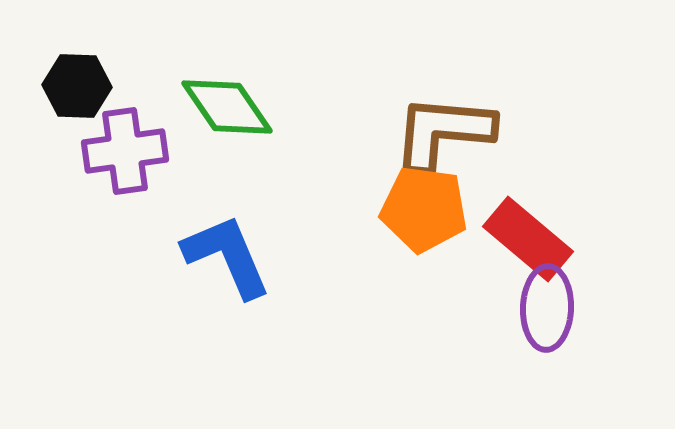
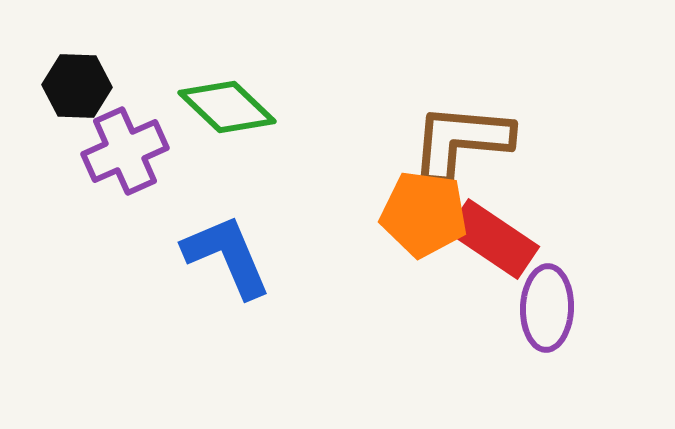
green diamond: rotated 12 degrees counterclockwise
brown L-shape: moved 18 px right, 9 px down
purple cross: rotated 16 degrees counterclockwise
orange pentagon: moved 5 px down
red rectangle: moved 35 px left; rotated 6 degrees counterclockwise
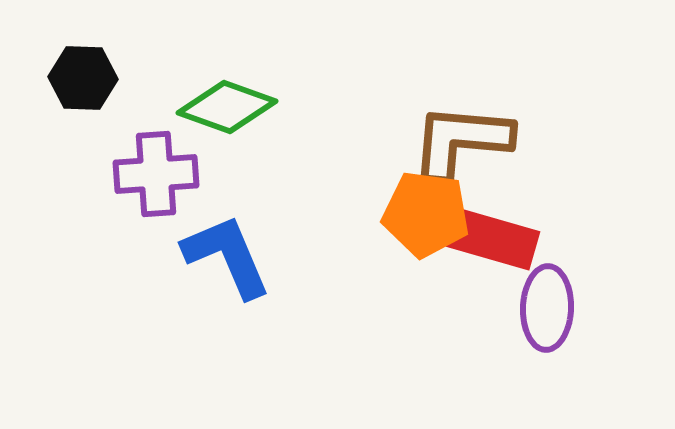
black hexagon: moved 6 px right, 8 px up
green diamond: rotated 24 degrees counterclockwise
purple cross: moved 31 px right, 23 px down; rotated 20 degrees clockwise
orange pentagon: moved 2 px right
red rectangle: rotated 18 degrees counterclockwise
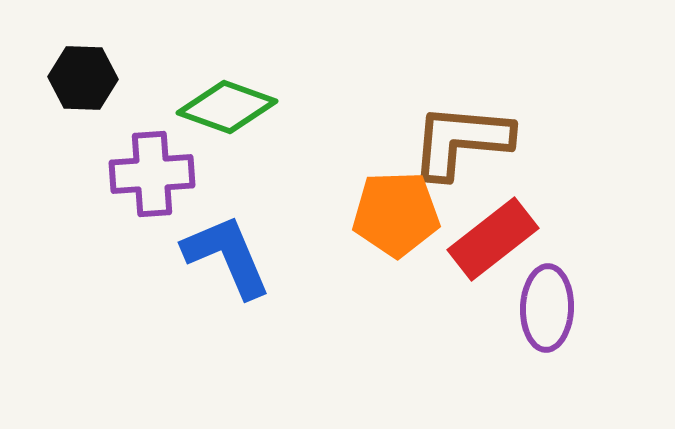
purple cross: moved 4 px left
orange pentagon: moved 30 px left; rotated 10 degrees counterclockwise
red rectangle: rotated 54 degrees counterclockwise
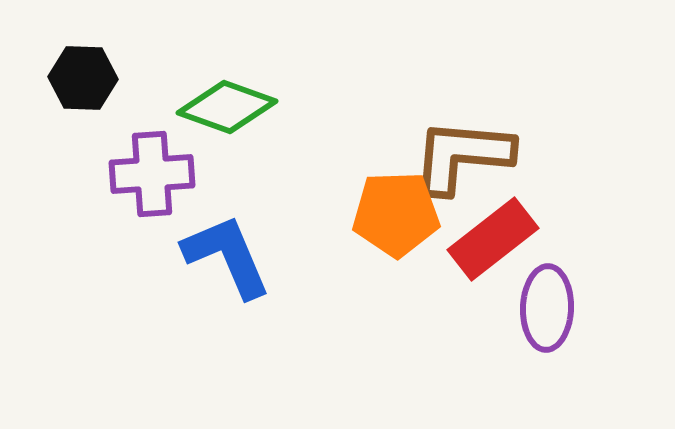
brown L-shape: moved 1 px right, 15 px down
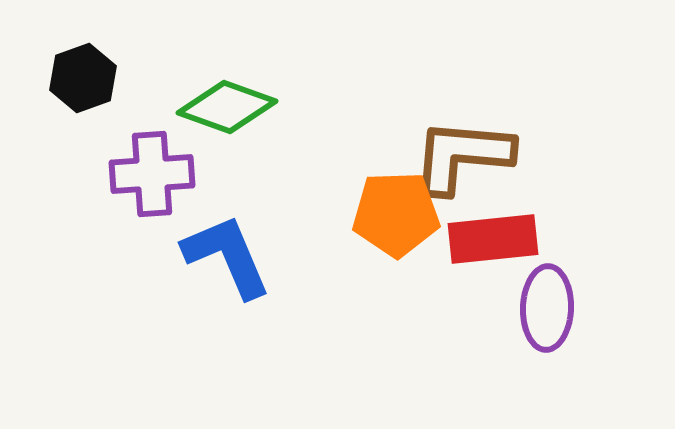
black hexagon: rotated 22 degrees counterclockwise
red rectangle: rotated 32 degrees clockwise
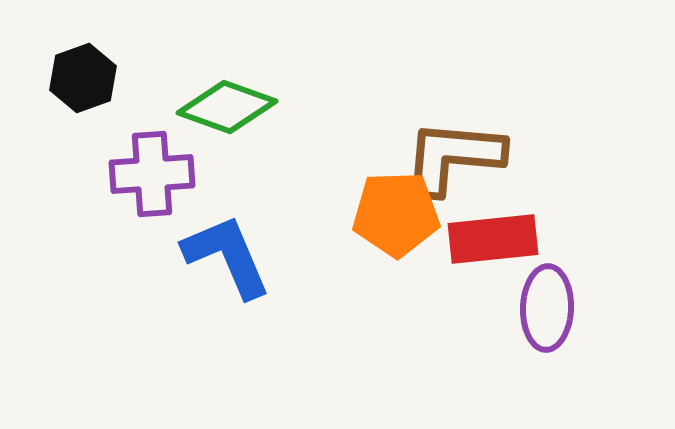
brown L-shape: moved 9 px left, 1 px down
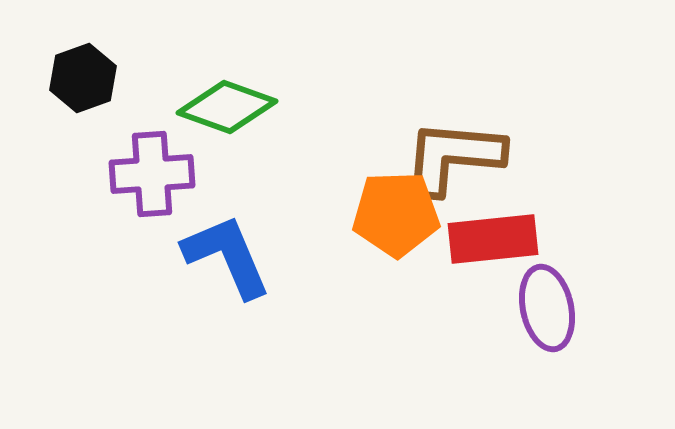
purple ellipse: rotated 14 degrees counterclockwise
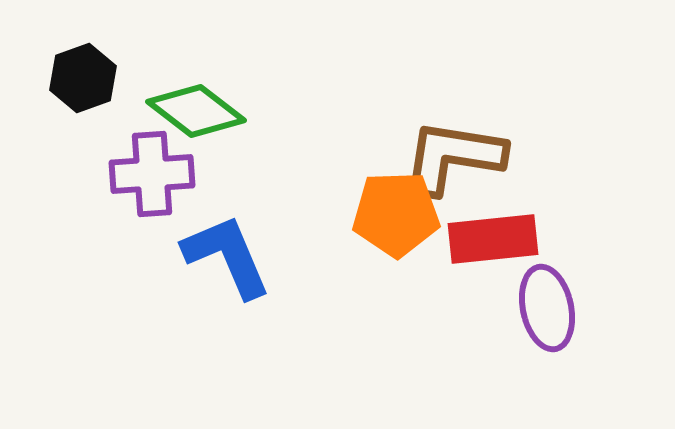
green diamond: moved 31 px left, 4 px down; rotated 18 degrees clockwise
brown L-shape: rotated 4 degrees clockwise
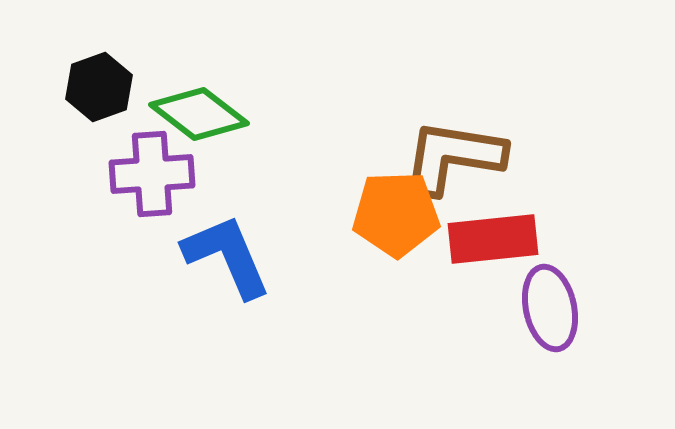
black hexagon: moved 16 px right, 9 px down
green diamond: moved 3 px right, 3 px down
purple ellipse: moved 3 px right
